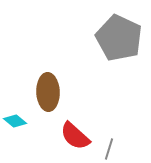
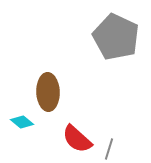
gray pentagon: moved 3 px left, 1 px up
cyan diamond: moved 7 px right, 1 px down
red semicircle: moved 2 px right, 3 px down
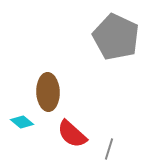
red semicircle: moved 5 px left, 5 px up
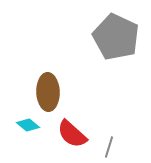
cyan diamond: moved 6 px right, 3 px down
gray line: moved 2 px up
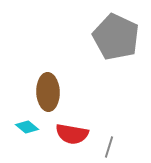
cyan diamond: moved 1 px left, 2 px down
red semicircle: rotated 32 degrees counterclockwise
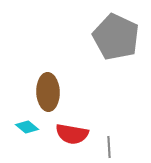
gray line: rotated 20 degrees counterclockwise
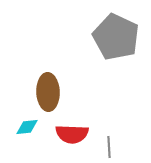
cyan diamond: rotated 45 degrees counterclockwise
red semicircle: rotated 8 degrees counterclockwise
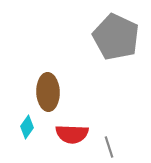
cyan diamond: rotated 50 degrees counterclockwise
gray line: rotated 15 degrees counterclockwise
